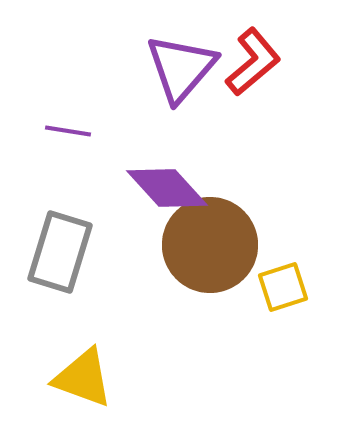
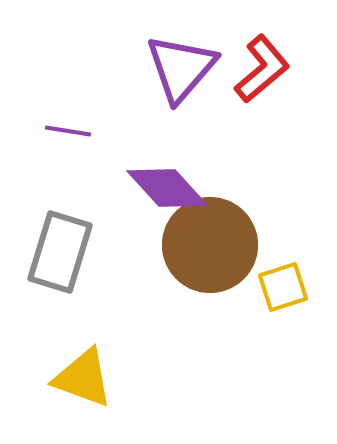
red L-shape: moved 9 px right, 7 px down
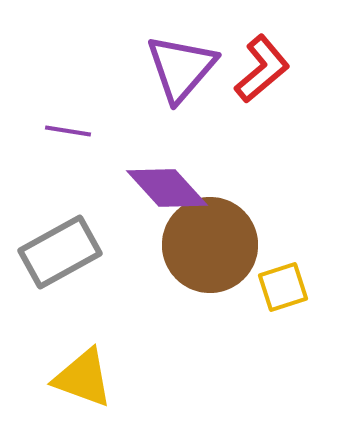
gray rectangle: rotated 44 degrees clockwise
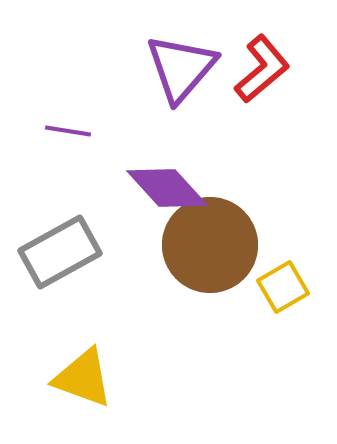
yellow square: rotated 12 degrees counterclockwise
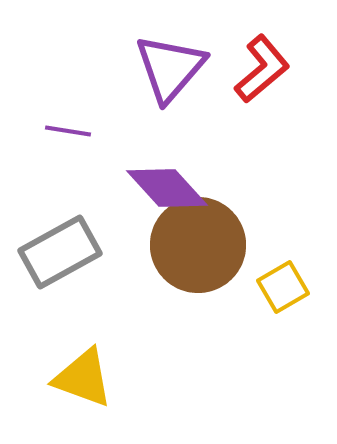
purple triangle: moved 11 px left
brown circle: moved 12 px left
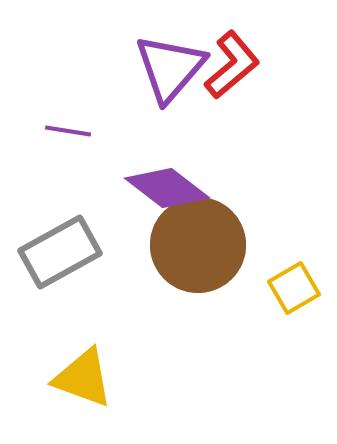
red L-shape: moved 30 px left, 4 px up
purple diamond: rotated 10 degrees counterclockwise
yellow square: moved 11 px right, 1 px down
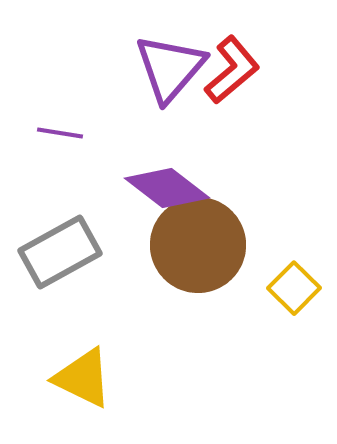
red L-shape: moved 5 px down
purple line: moved 8 px left, 2 px down
yellow square: rotated 15 degrees counterclockwise
yellow triangle: rotated 6 degrees clockwise
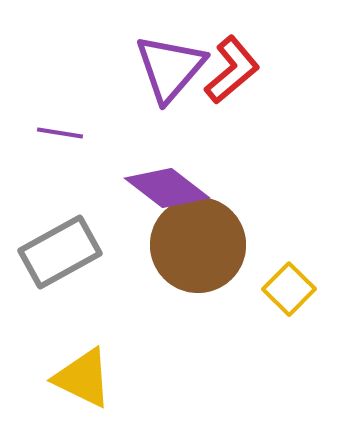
yellow square: moved 5 px left, 1 px down
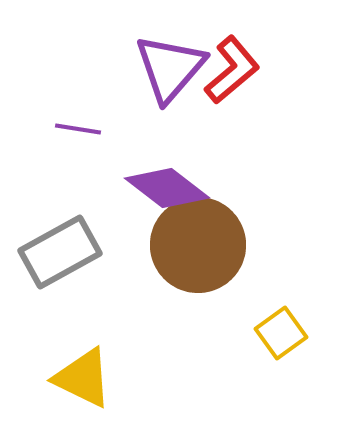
purple line: moved 18 px right, 4 px up
yellow square: moved 8 px left, 44 px down; rotated 9 degrees clockwise
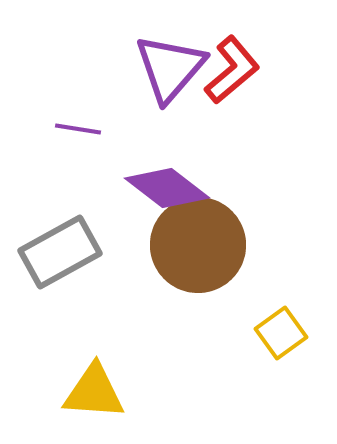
yellow triangle: moved 11 px right, 14 px down; rotated 22 degrees counterclockwise
